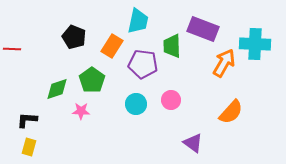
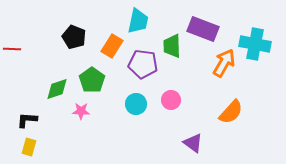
cyan cross: rotated 8 degrees clockwise
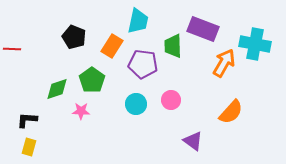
green trapezoid: moved 1 px right
purple triangle: moved 2 px up
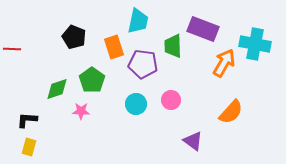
orange rectangle: moved 2 px right, 1 px down; rotated 50 degrees counterclockwise
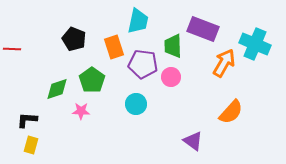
black pentagon: moved 2 px down
cyan cross: rotated 12 degrees clockwise
pink circle: moved 23 px up
yellow rectangle: moved 2 px right, 2 px up
